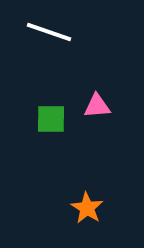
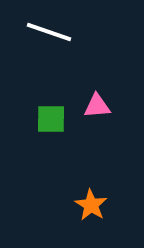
orange star: moved 4 px right, 3 px up
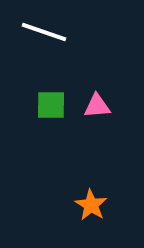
white line: moved 5 px left
green square: moved 14 px up
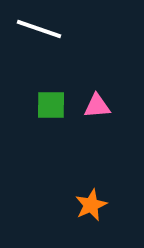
white line: moved 5 px left, 3 px up
orange star: rotated 16 degrees clockwise
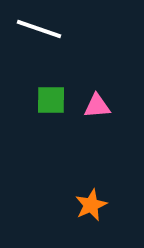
green square: moved 5 px up
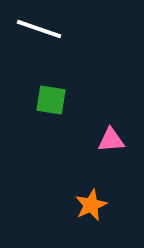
green square: rotated 8 degrees clockwise
pink triangle: moved 14 px right, 34 px down
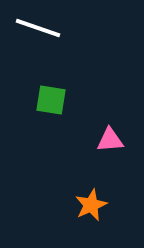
white line: moved 1 px left, 1 px up
pink triangle: moved 1 px left
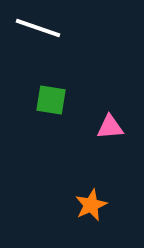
pink triangle: moved 13 px up
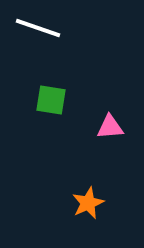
orange star: moved 3 px left, 2 px up
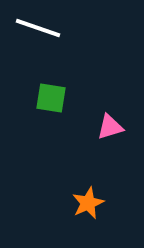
green square: moved 2 px up
pink triangle: rotated 12 degrees counterclockwise
